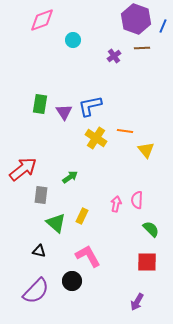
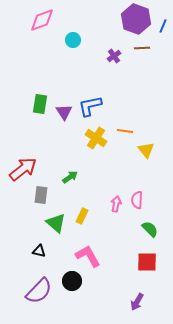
green semicircle: moved 1 px left
purple semicircle: moved 3 px right
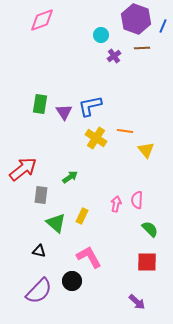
cyan circle: moved 28 px right, 5 px up
pink L-shape: moved 1 px right, 1 px down
purple arrow: rotated 78 degrees counterclockwise
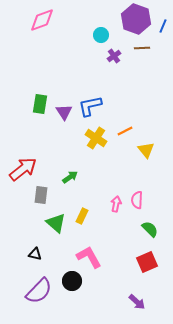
orange line: rotated 35 degrees counterclockwise
black triangle: moved 4 px left, 3 px down
red square: rotated 25 degrees counterclockwise
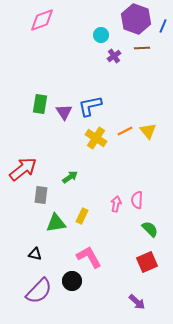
yellow triangle: moved 2 px right, 19 px up
green triangle: rotated 50 degrees counterclockwise
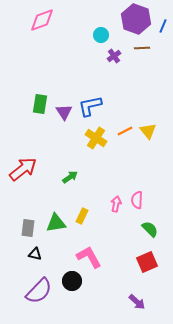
gray rectangle: moved 13 px left, 33 px down
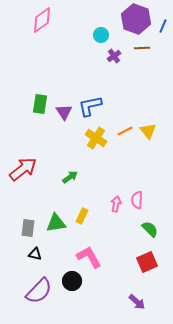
pink diamond: rotated 16 degrees counterclockwise
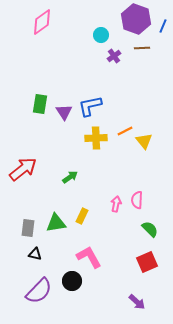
pink diamond: moved 2 px down
yellow triangle: moved 4 px left, 10 px down
yellow cross: rotated 35 degrees counterclockwise
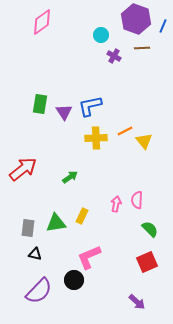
purple cross: rotated 24 degrees counterclockwise
pink L-shape: rotated 84 degrees counterclockwise
black circle: moved 2 px right, 1 px up
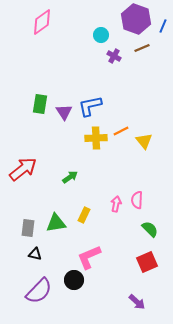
brown line: rotated 21 degrees counterclockwise
orange line: moved 4 px left
yellow rectangle: moved 2 px right, 1 px up
